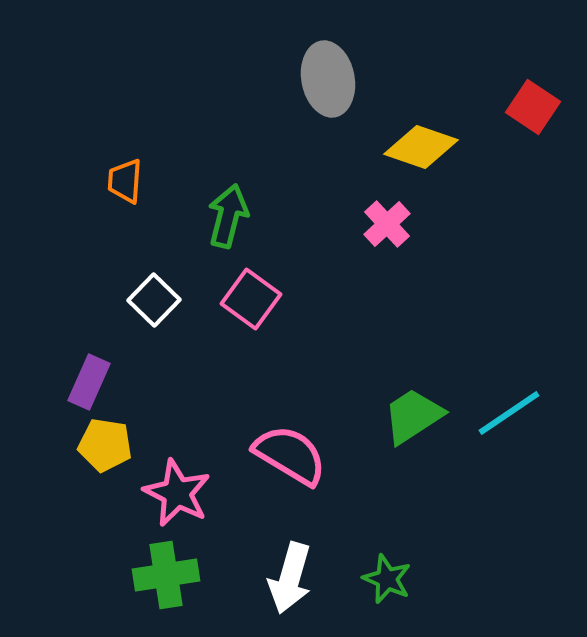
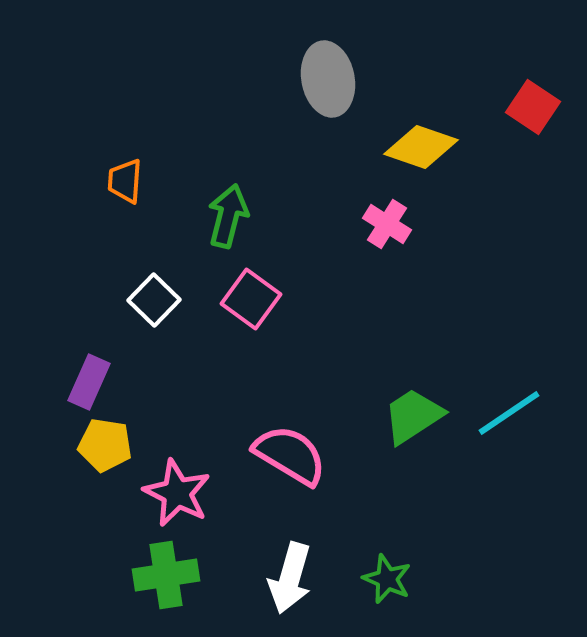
pink cross: rotated 15 degrees counterclockwise
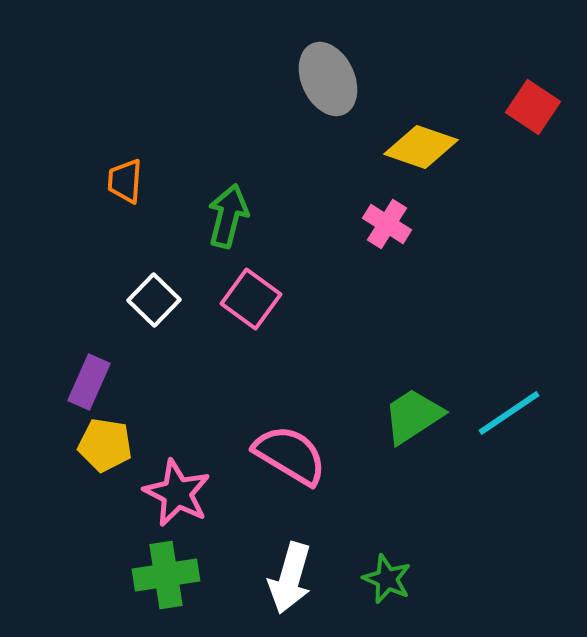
gray ellipse: rotated 14 degrees counterclockwise
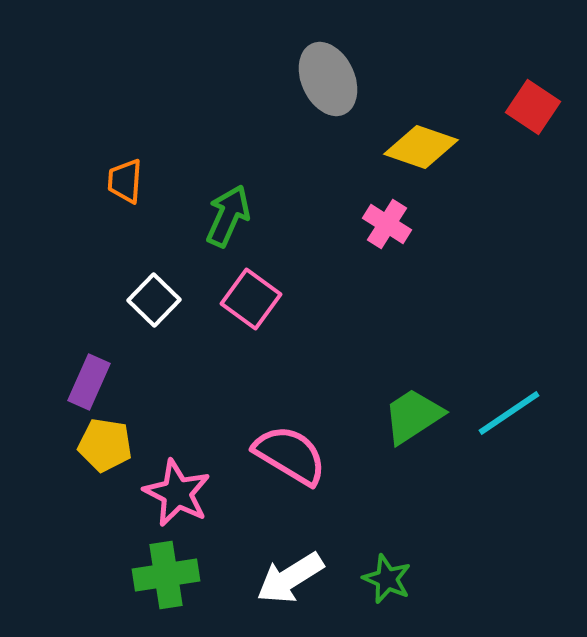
green arrow: rotated 10 degrees clockwise
white arrow: rotated 42 degrees clockwise
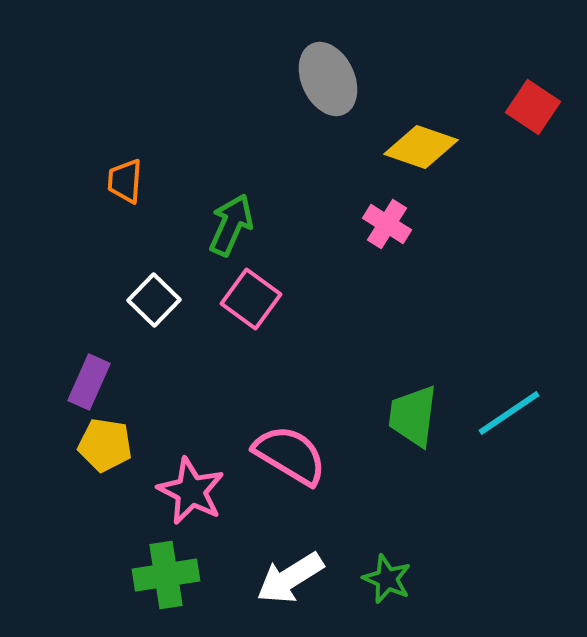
green arrow: moved 3 px right, 9 px down
green trapezoid: rotated 50 degrees counterclockwise
pink star: moved 14 px right, 2 px up
